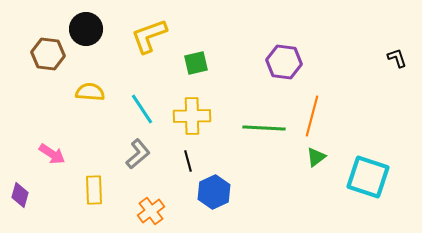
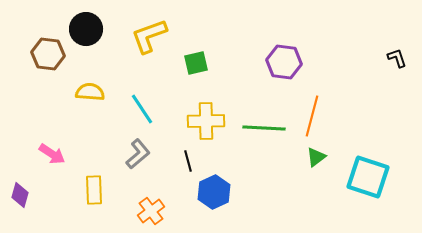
yellow cross: moved 14 px right, 5 px down
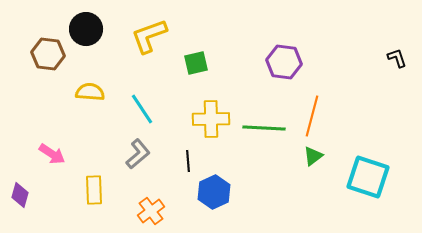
yellow cross: moved 5 px right, 2 px up
green triangle: moved 3 px left, 1 px up
black line: rotated 10 degrees clockwise
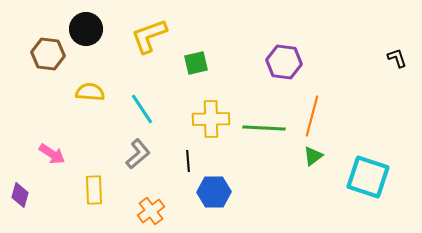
blue hexagon: rotated 24 degrees clockwise
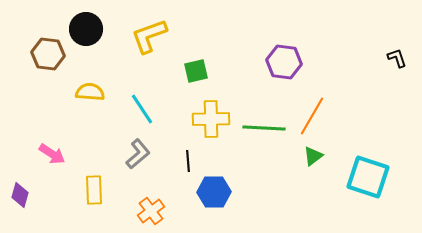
green square: moved 8 px down
orange line: rotated 15 degrees clockwise
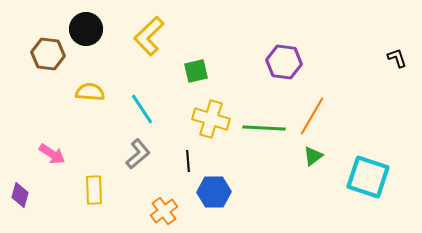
yellow L-shape: rotated 24 degrees counterclockwise
yellow cross: rotated 18 degrees clockwise
orange cross: moved 13 px right
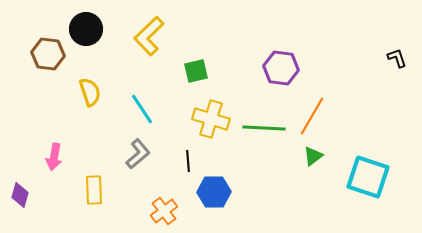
purple hexagon: moved 3 px left, 6 px down
yellow semicircle: rotated 68 degrees clockwise
pink arrow: moved 2 px right, 3 px down; rotated 68 degrees clockwise
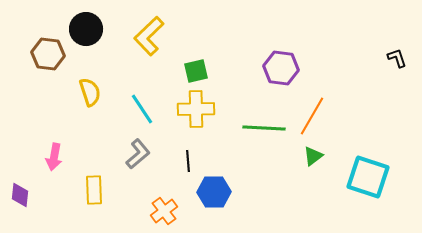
yellow cross: moved 15 px left, 10 px up; rotated 18 degrees counterclockwise
purple diamond: rotated 10 degrees counterclockwise
